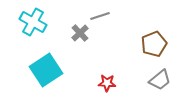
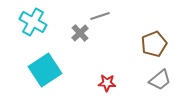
cyan square: moved 1 px left
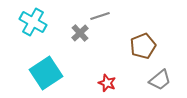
brown pentagon: moved 11 px left, 2 px down
cyan square: moved 1 px right, 3 px down
red star: rotated 18 degrees clockwise
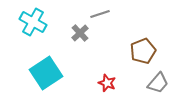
gray line: moved 2 px up
brown pentagon: moved 5 px down
gray trapezoid: moved 2 px left, 3 px down; rotated 10 degrees counterclockwise
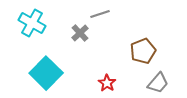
cyan cross: moved 1 px left, 1 px down
cyan square: rotated 12 degrees counterclockwise
red star: rotated 12 degrees clockwise
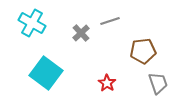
gray line: moved 10 px right, 7 px down
gray cross: moved 1 px right
brown pentagon: rotated 15 degrees clockwise
cyan square: rotated 8 degrees counterclockwise
gray trapezoid: rotated 60 degrees counterclockwise
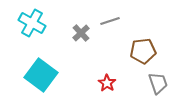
cyan square: moved 5 px left, 2 px down
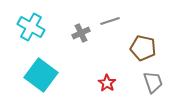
cyan cross: moved 1 px left, 4 px down
gray cross: rotated 18 degrees clockwise
brown pentagon: moved 3 px up; rotated 20 degrees clockwise
gray trapezoid: moved 5 px left, 1 px up
